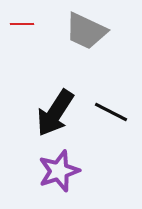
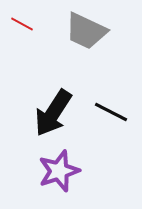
red line: rotated 30 degrees clockwise
black arrow: moved 2 px left
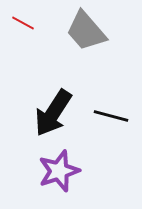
red line: moved 1 px right, 1 px up
gray trapezoid: rotated 24 degrees clockwise
black line: moved 4 px down; rotated 12 degrees counterclockwise
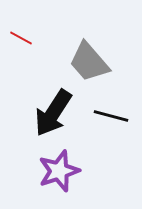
red line: moved 2 px left, 15 px down
gray trapezoid: moved 3 px right, 31 px down
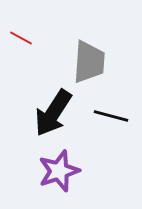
gray trapezoid: rotated 135 degrees counterclockwise
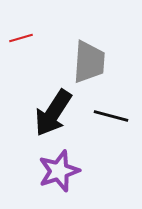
red line: rotated 45 degrees counterclockwise
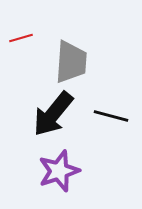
gray trapezoid: moved 18 px left
black arrow: moved 1 px down; rotated 6 degrees clockwise
